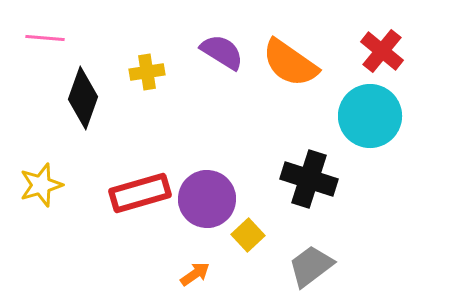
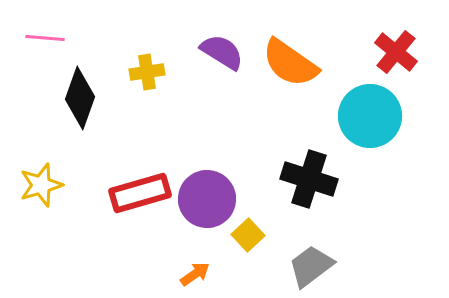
red cross: moved 14 px right, 1 px down
black diamond: moved 3 px left
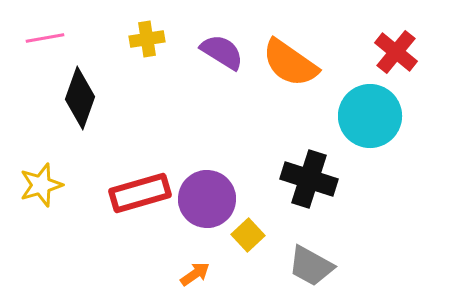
pink line: rotated 15 degrees counterclockwise
yellow cross: moved 33 px up
gray trapezoid: rotated 114 degrees counterclockwise
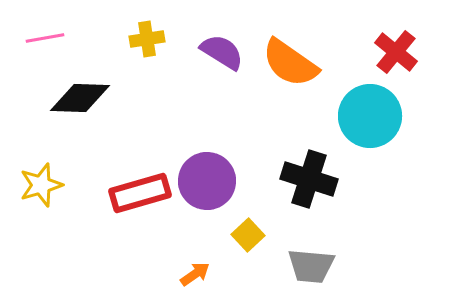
black diamond: rotated 72 degrees clockwise
purple circle: moved 18 px up
gray trapezoid: rotated 24 degrees counterclockwise
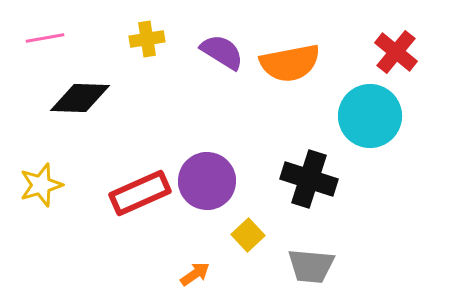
orange semicircle: rotated 46 degrees counterclockwise
red rectangle: rotated 8 degrees counterclockwise
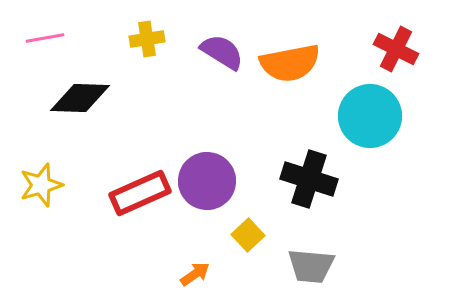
red cross: moved 3 px up; rotated 12 degrees counterclockwise
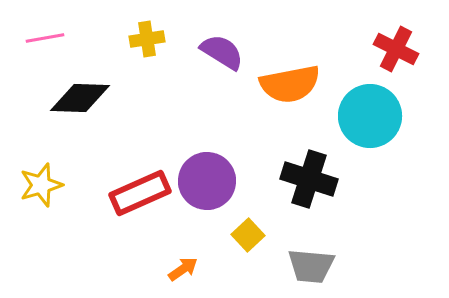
orange semicircle: moved 21 px down
orange arrow: moved 12 px left, 5 px up
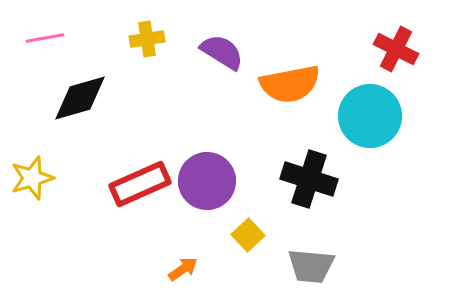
black diamond: rotated 18 degrees counterclockwise
yellow star: moved 9 px left, 7 px up
red rectangle: moved 9 px up
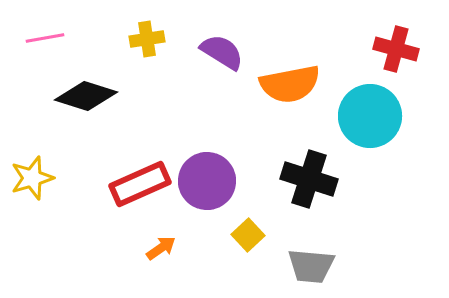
red cross: rotated 12 degrees counterclockwise
black diamond: moved 6 px right, 2 px up; rotated 34 degrees clockwise
orange arrow: moved 22 px left, 21 px up
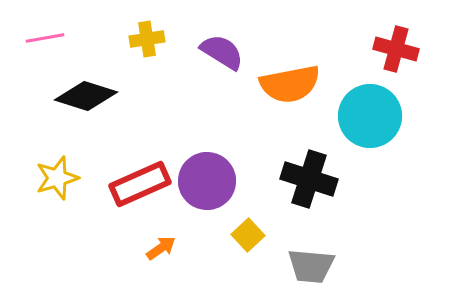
yellow star: moved 25 px right
